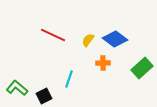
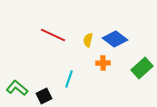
yellow semicircle: rotated 24 degrees counterclockwise
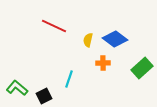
red line: moved 1 px right, 9 px up
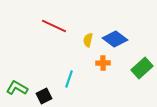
green L-shape: rotated 10 degrees counterclockwise
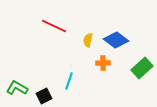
blue diamond: moved 1 px right, 1 px down
cyan line: moved 2 px down
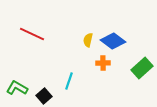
red line: moved 22 px left, 8 px down
blue diamond: moved 3 px left, 1 px down
black square: rotated 14 degrees counterclockwise
